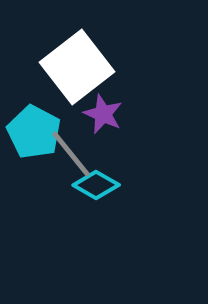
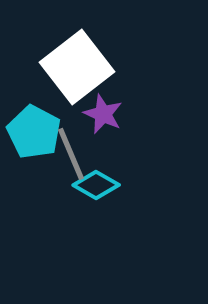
gray line: rotated 16 degrees clockwise
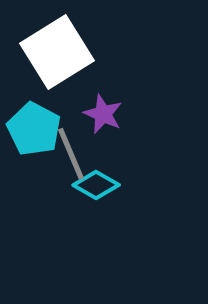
white square: moved 20 px left, 15 px up; rotated 6 degrees clockwise
cyan pentagon: moved 3 px up
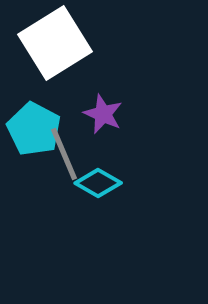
white square: moved 2 px left, 9 px up
gray line: moved 7 px left
cyan diamond: moved 2 px right, 2 px up
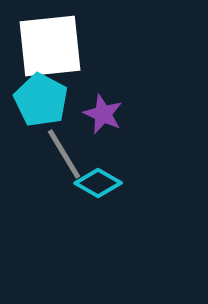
white square: moved 5 px left, 3 px down; rotated 26 degrees clockwise
cyan pentagon: moved 7 px right, 29 px up
gray line: rotated 8 degrees counterclockwise
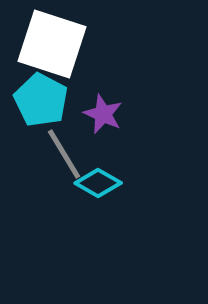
white square: moved 2 px right, 2 px up; rotated 24 degrees clockwise
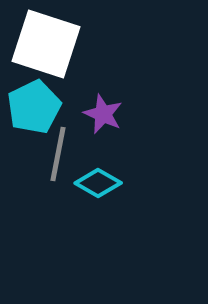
white square: moved 6 px left
cyan pentagon: moved 7 px left, 7 px down; rotated 18 degrees clockwise
gray line: moved 6 px left; rotated 42 degrees clockwise
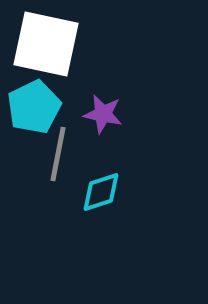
white square: rotated 6 degrees counterclockwise
purple star: rotated 12 degrees counterclockwise
cyan diamond: moved 3 px right, 9 px down; rotated 48 degrees counterclockwise
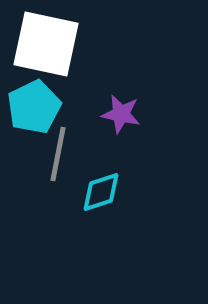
purple star: moved 18 px right
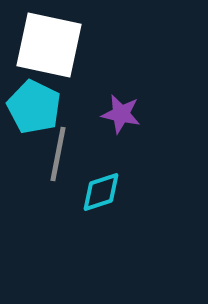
white square: moved 3 px right, 1 px down
cyan pentagon: rotated 20 degrees counterclockwise
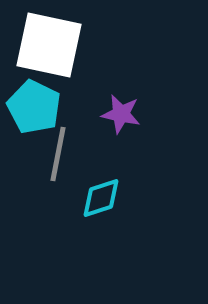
cyan diamond: moved 6 px down
